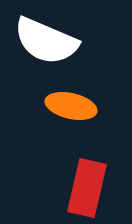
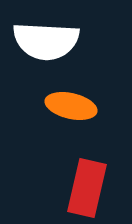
white semicircle: rotated 20 degrees counterclockwise
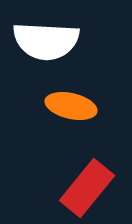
red rectangle: rotated 26 degrees clockwise
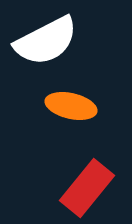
white semicircle: rotated 30 degrees counterclockwise
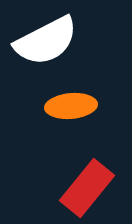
orange ellipse: rotated 18 degrees counterclockwise
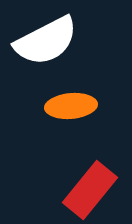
red rectangle: moved 3 px right, 2 px down
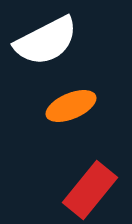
orange ellipse: rotated 18 degrees counterclockwise
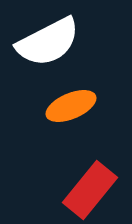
white semicircle: moved 2 px right, 1 px down
